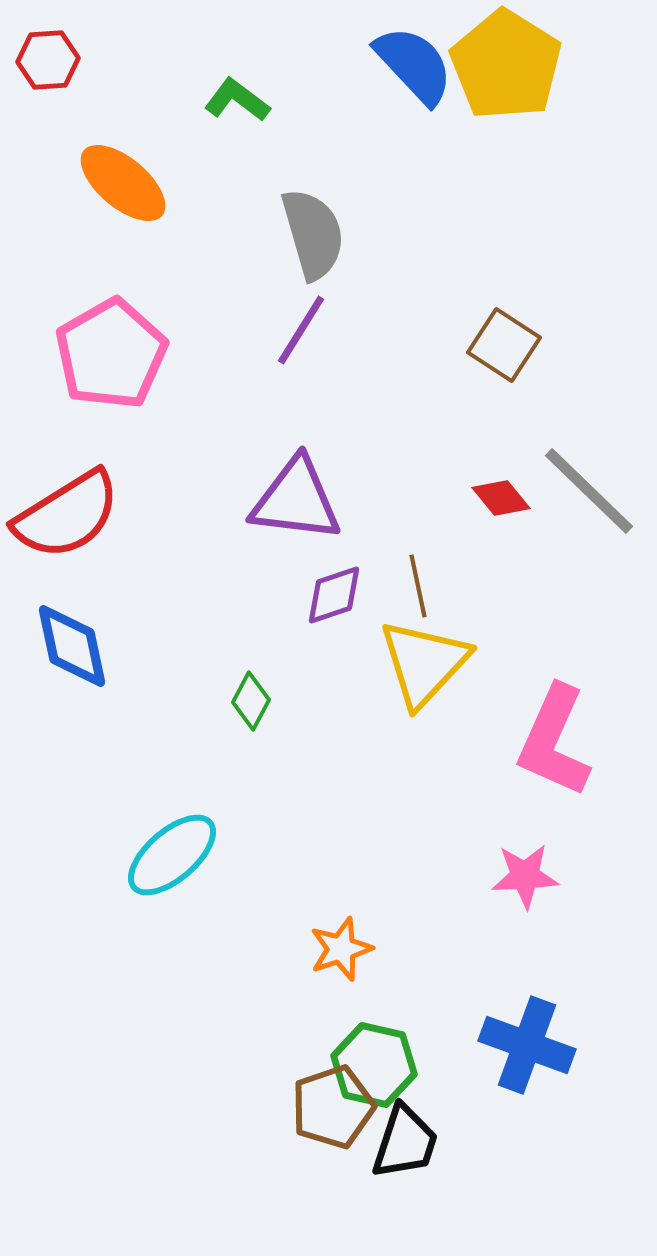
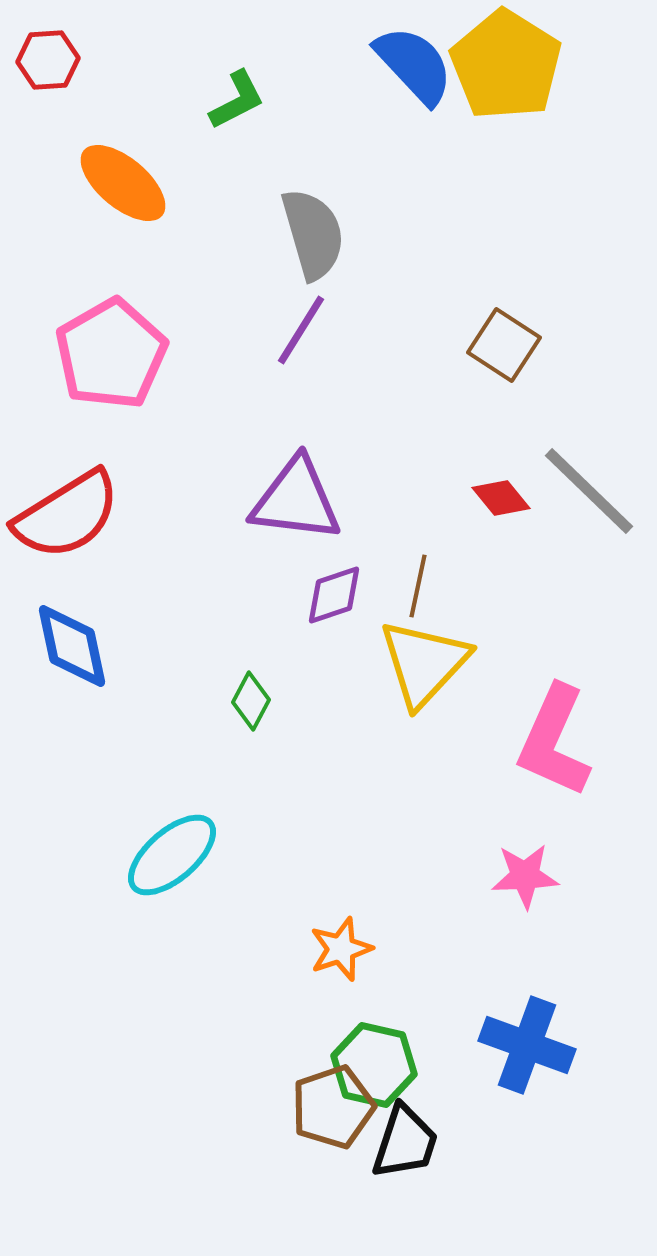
green L-shape: rotated 116 degrees clockwise
brown line: rotated 24 degrees clockwise
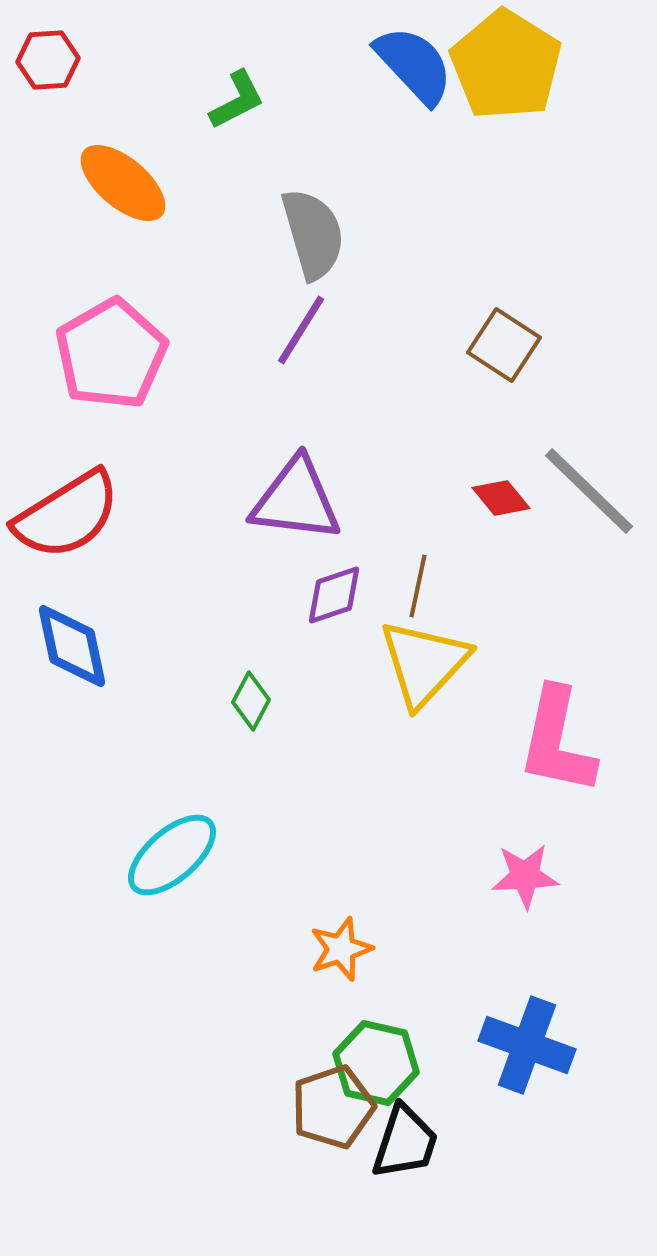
pink L-shape: moved 3 px right; rotated 12 degrees counterclockwise
green hexagon: moved 2 px right, 2 px up
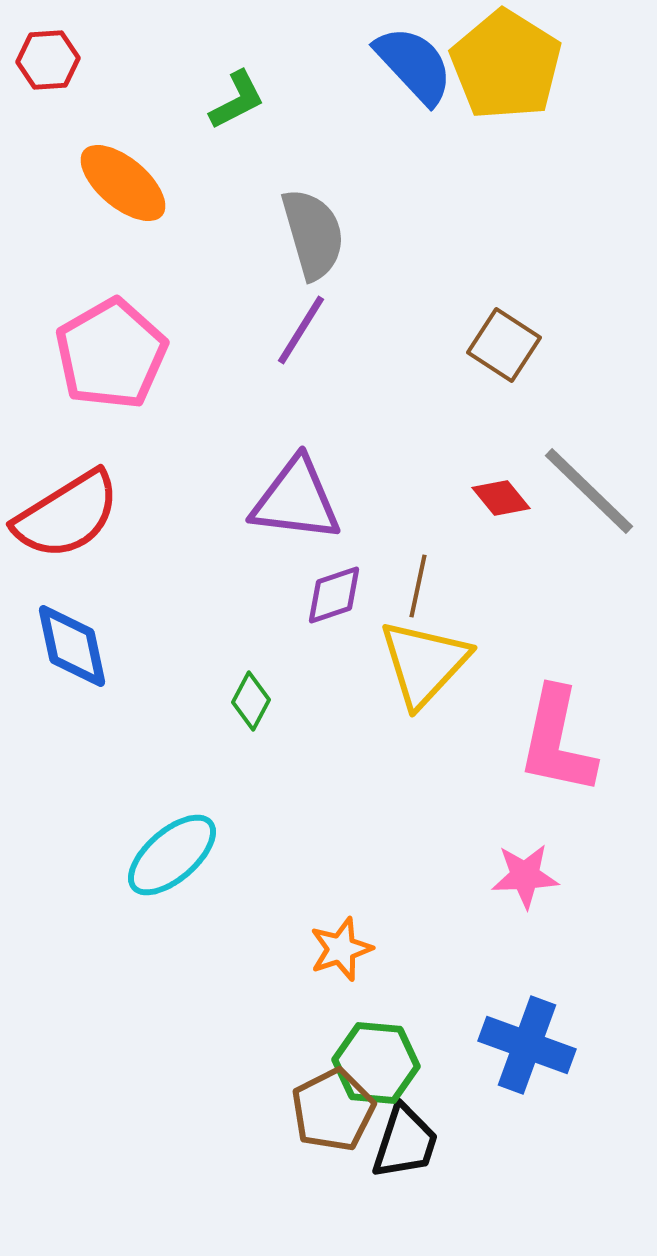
green hexagon: rotated 8 degrees counterclockwise
brown pentagon: moved 3 px down; rotated 8 degrees counterclockwise
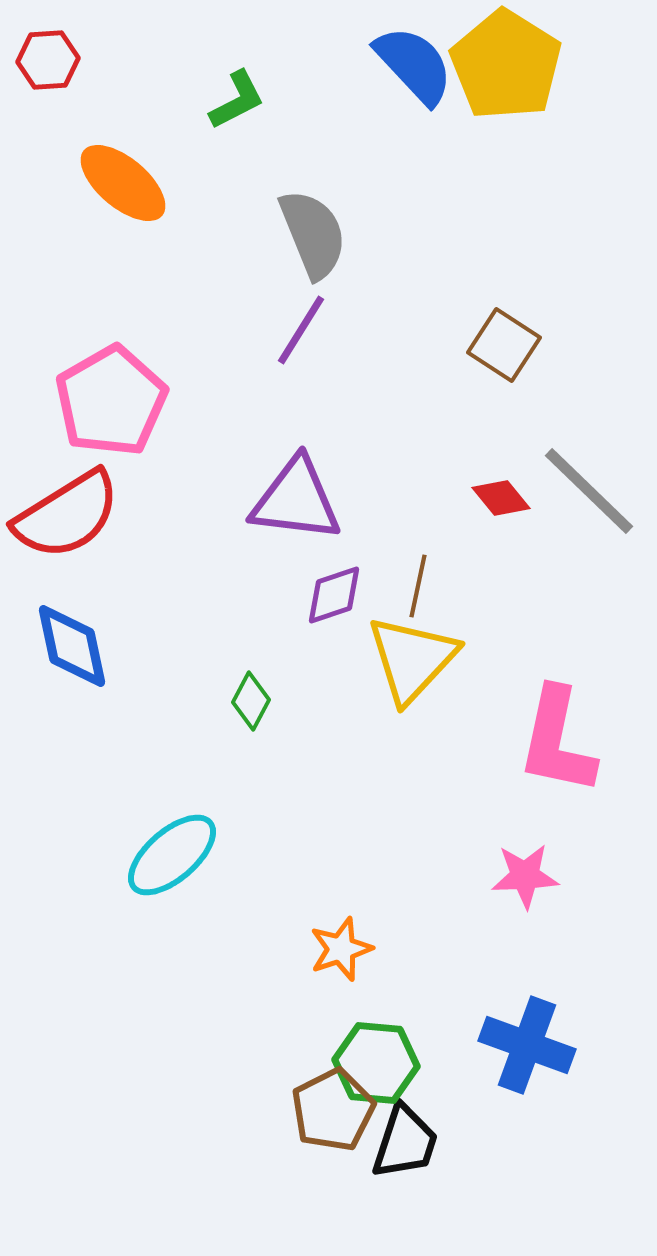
gray semicircle: rotated 6 degrees counterclockwise
pink pentagon: moved 47 px down
yellow triangle: moved 12 px left, 4 px up
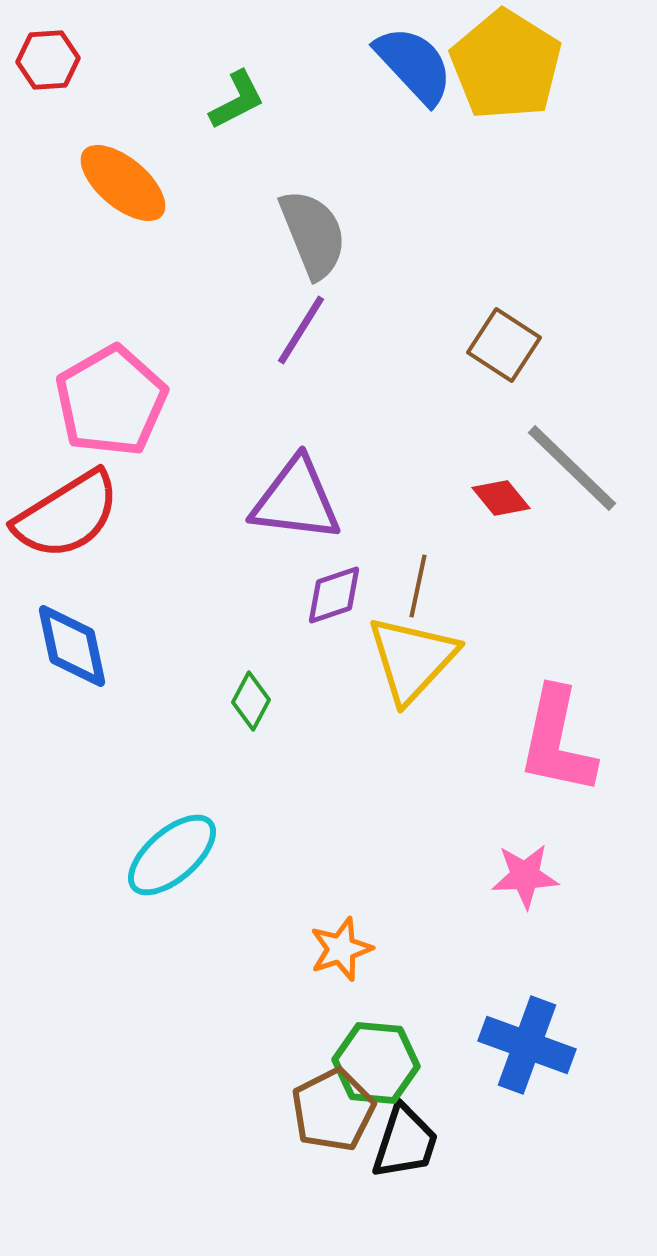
gray line: moved 17 px left, 23 px up
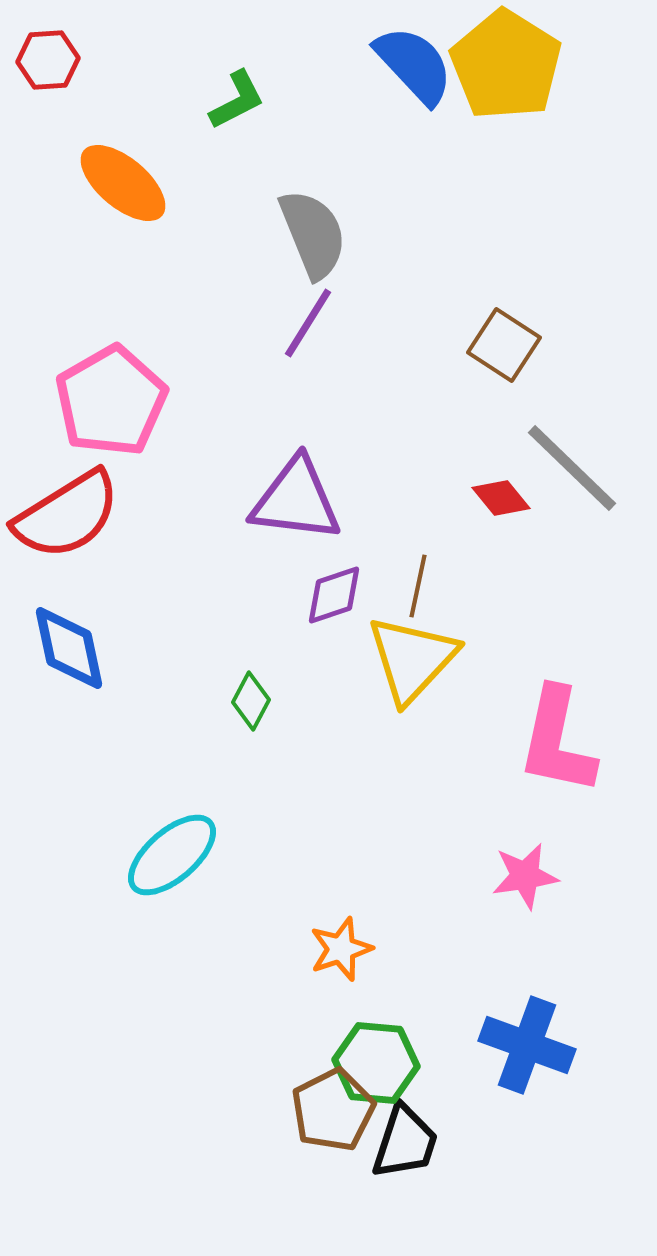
purple line: moved 7 px right, 7 px up
blue diamond: moved 3 px left, 2 px down
pink star: rotated 6 degrees counterclockwise
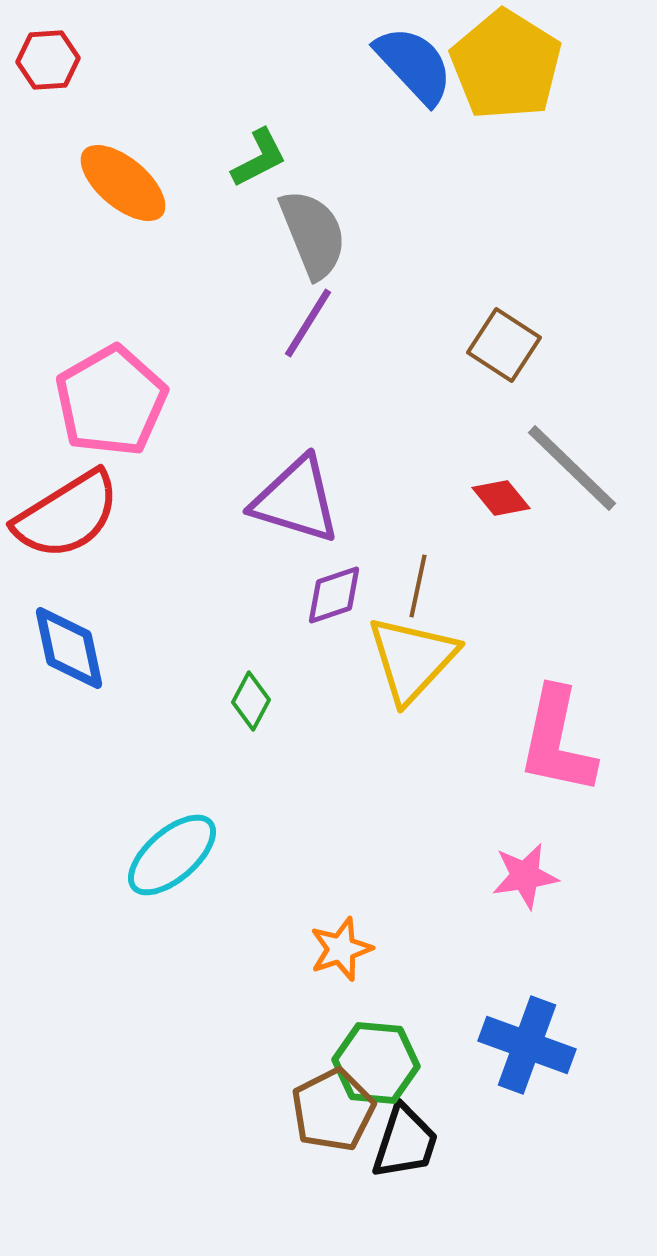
green L-shape: moved 22 px right, 58 px down
purple triangle: rotated 10 degrees clockwise
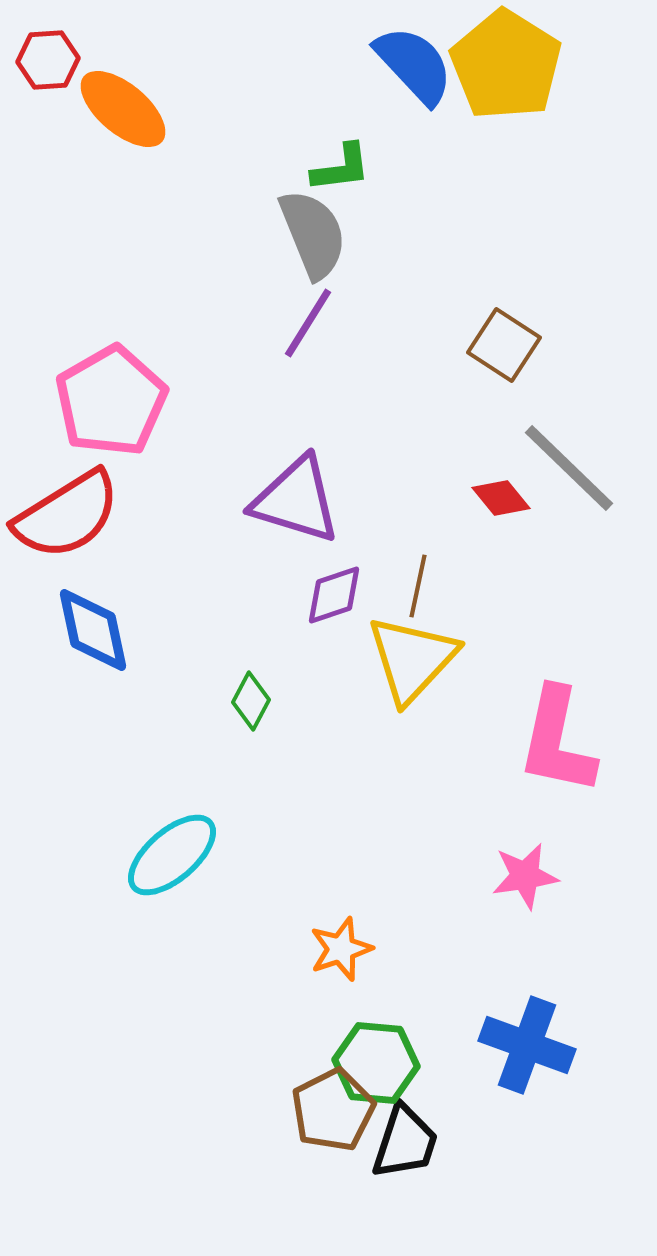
green L-shape: moved 82 px right, 10 px down; rotated 20 degrees clockwise
orange ellipse: moved 74 px up
gray line: moved 3 px left
blue diamond: moved 24 px right, 18 px up
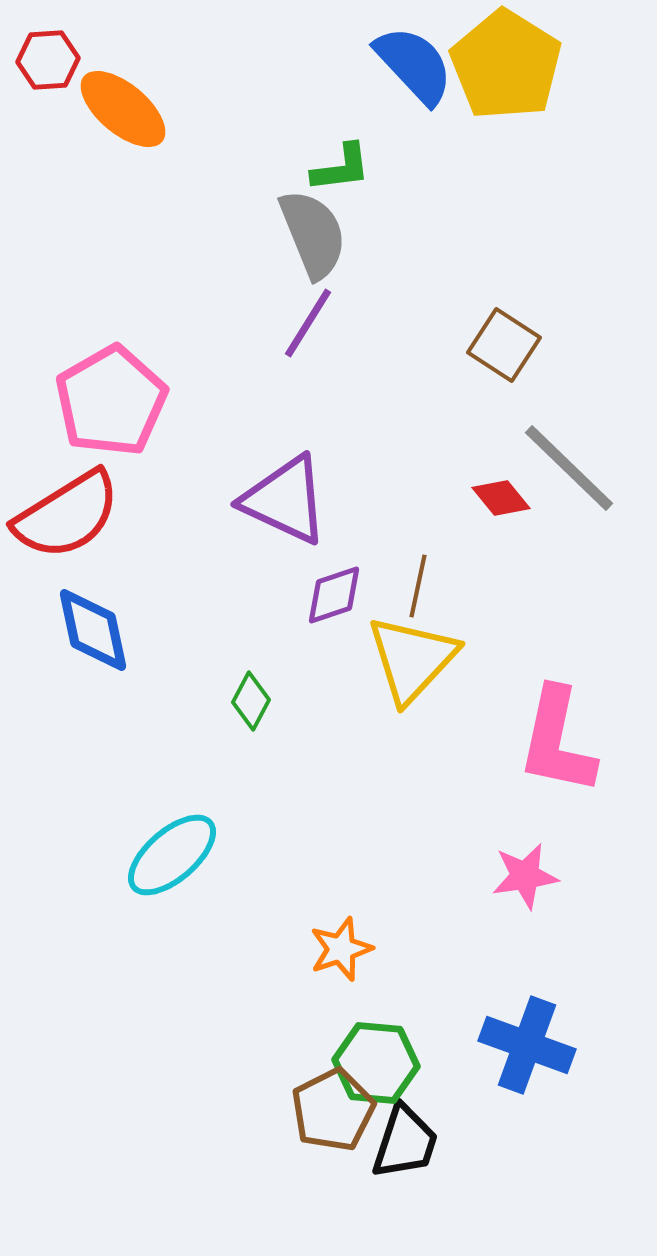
purple triangle: moved 11 px left; rotated 8 degrees clockwise
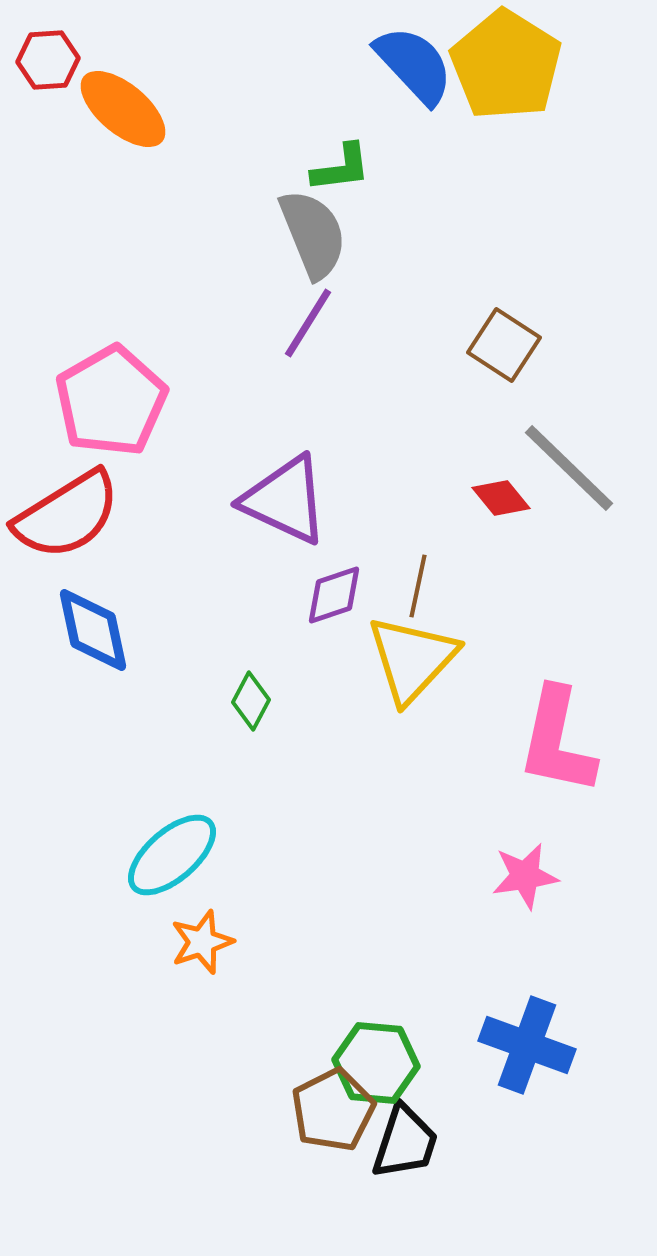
orange star: moved 139 px left, 7 px up
